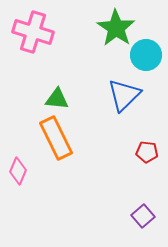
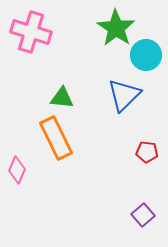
pink cross: moved 2 px left
green triangle: moved 5 px right, 1 px up
pink diamond: moved 1 px left, 1 px up
purple square: moved 1 px up
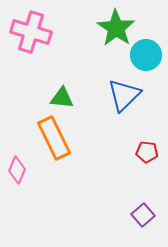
orange rectangle: moved 2 px left
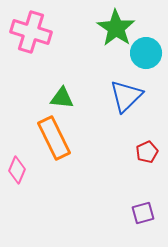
cyan circle: moved 2 px up
blue triangle: moved 2 px right, 1 px down
red pentagon: rotated 30 degrees counterclockwise
purple square: moved 2 px up; rotated 25 degrees clockwise
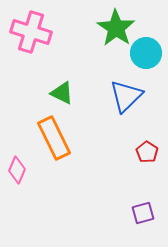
green triangle: moved 5 px up; rotated 20 degrees clockwise
red pentagon: rotated 15 degrees counterclockwise
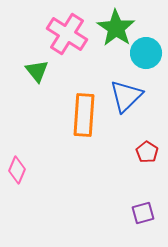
pink cross: moved 36 px right, 2 px down; rotated 15 degrees clockwise
green triangle: moved 25 px left, 22 px up; rotated 25 degrees clockwise
orange rectangle: moved 30 px right, 23 px up; rotated 30 degrees clockwise
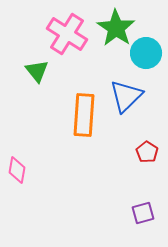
pink diamond: rotated 12 degrees counterclockwise
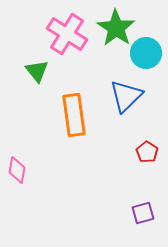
orange rectangle: moved 10 px left; rotated 12 degrees counterclockwise
